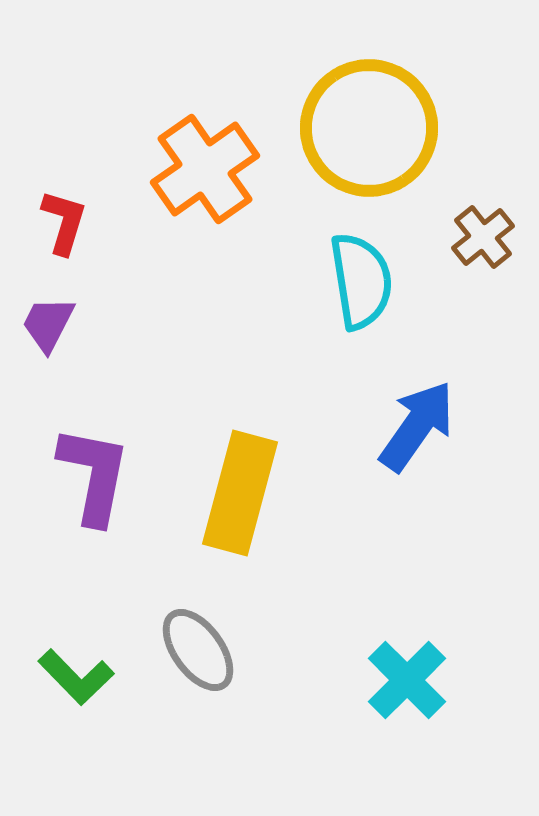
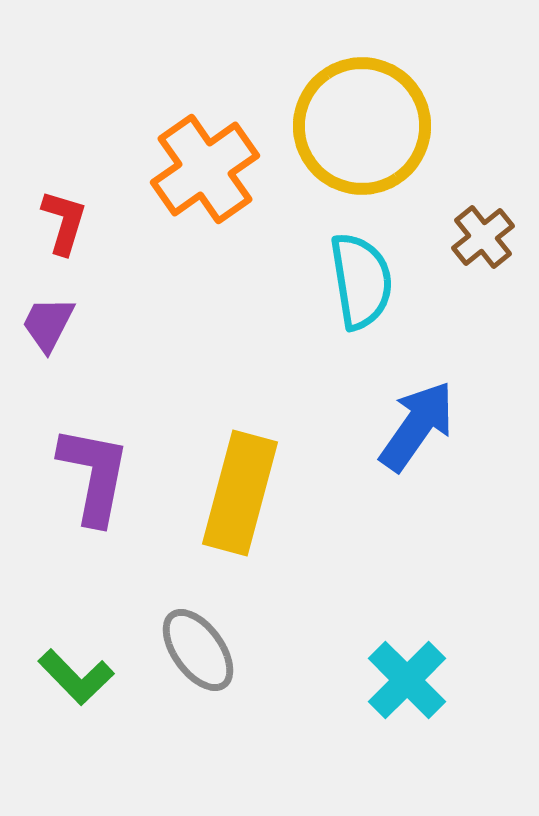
yellow circle: moved 7 px left, 2 px up
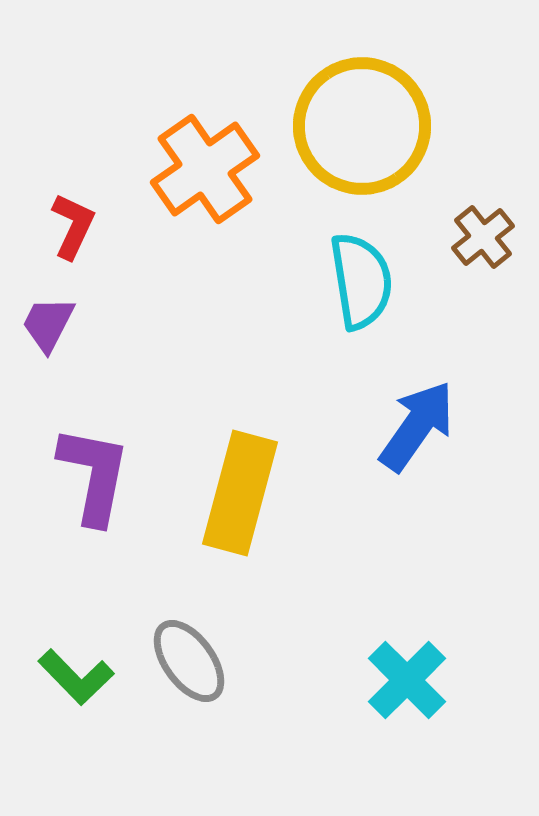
red L-shape: moved 9 px right, 4 px down; rotated 8 degrees clockwise
gray ellipse: moved 9 px left, 11 px down
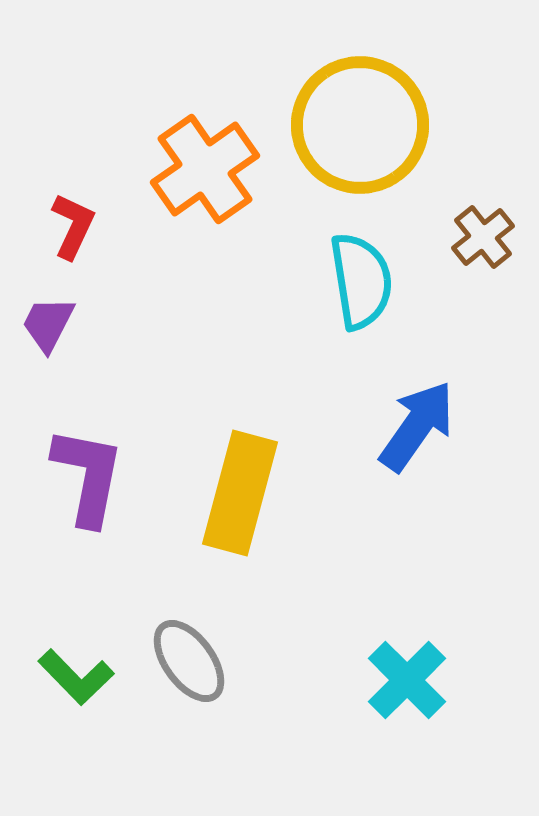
yellow circle: moved 2 px left, 1 px up
purple L-shape: moved 6 px left, 1 px down
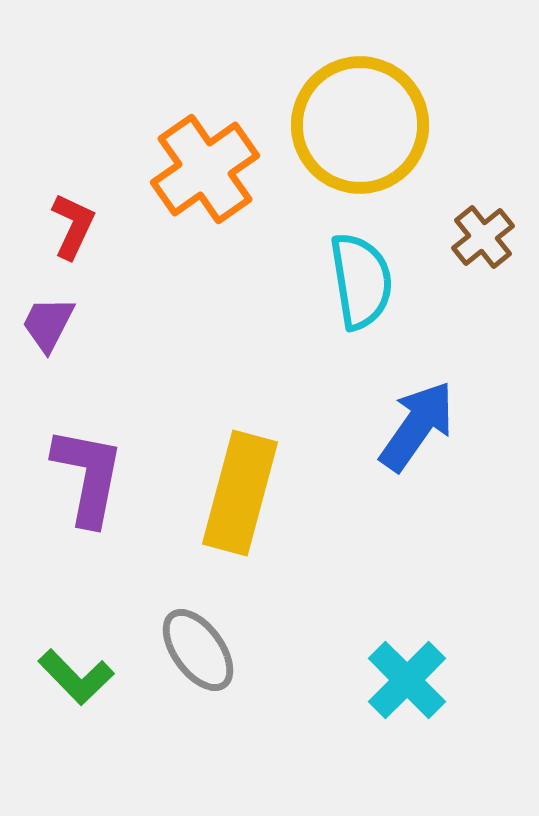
gray ellipse: moved 9 px right, 11 px up
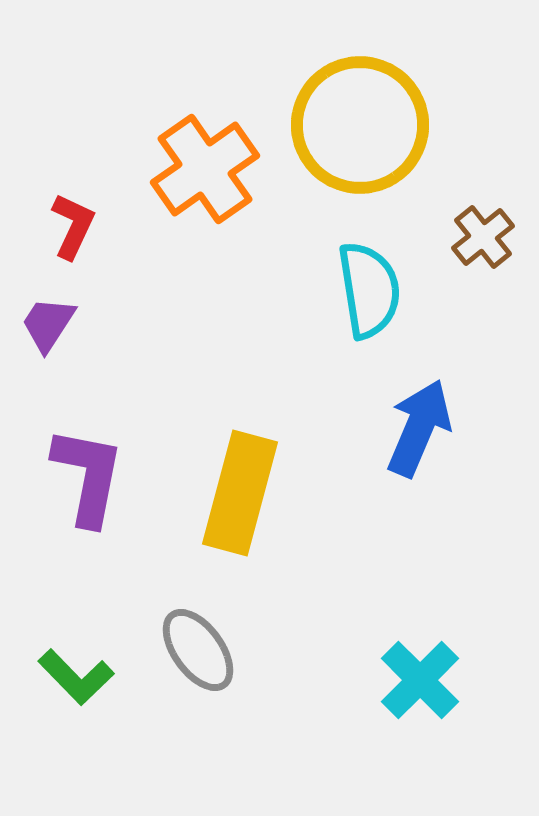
cyan semicircle: moved 8 px right, 9 px down
purple trapezoid: rotated 6 degrees clockwise
blue arrow: moved 2 px right, 2 px down; rotated 12 degrees counterclockwise
cyan cross: moved 13 px right
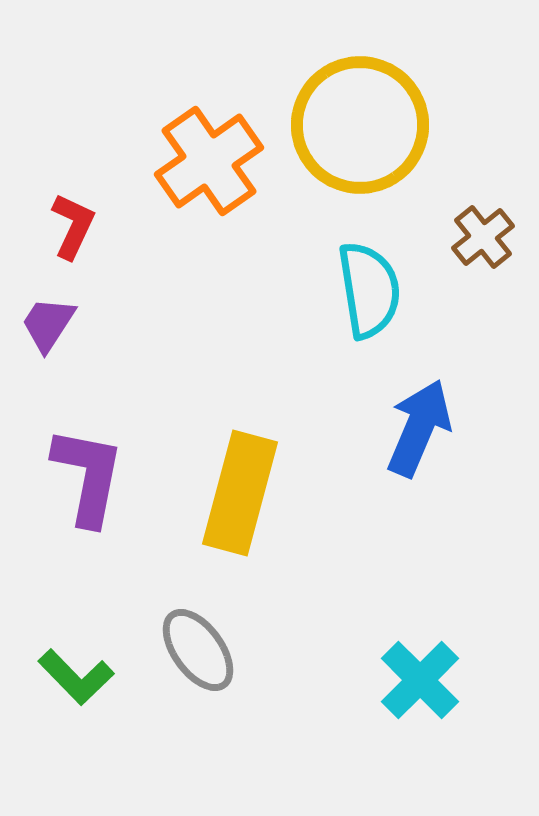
orange cross: moved 4 px right, 8 px up
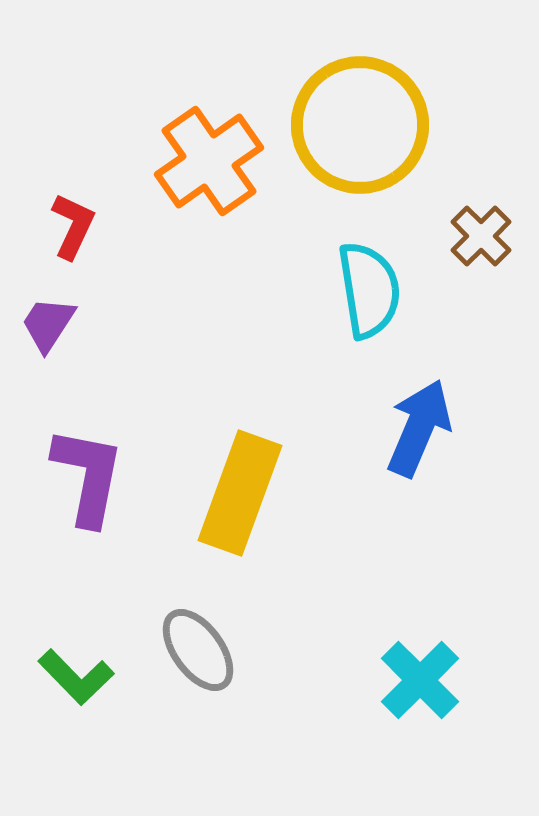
brown cross: moved 2 px left, 1 px up; rotated 6 degrees counterclockwise
yellow rectangle: rotated 5 degrees clockwise
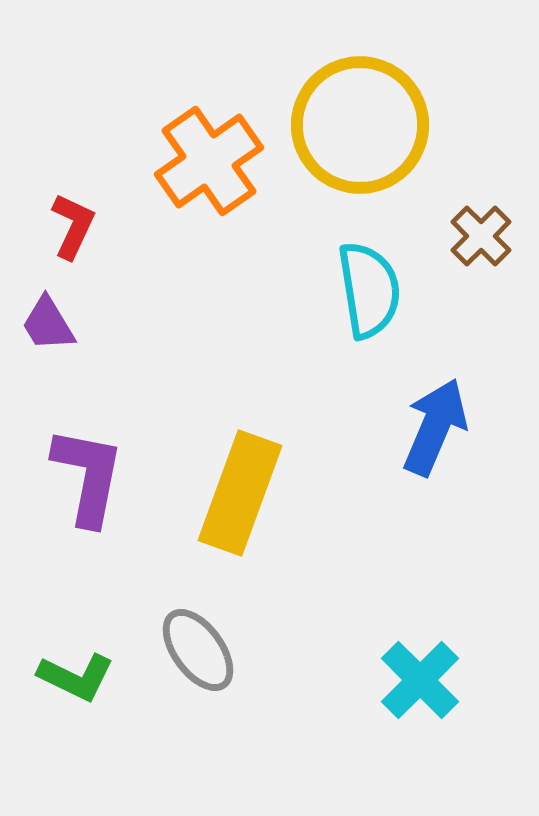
purple trapezoid: rotated 64 degrees counterclockwise
blue arrow: moved 16 px right, 1 px up
green L-shape: rotated 20 degrees counterclockwise
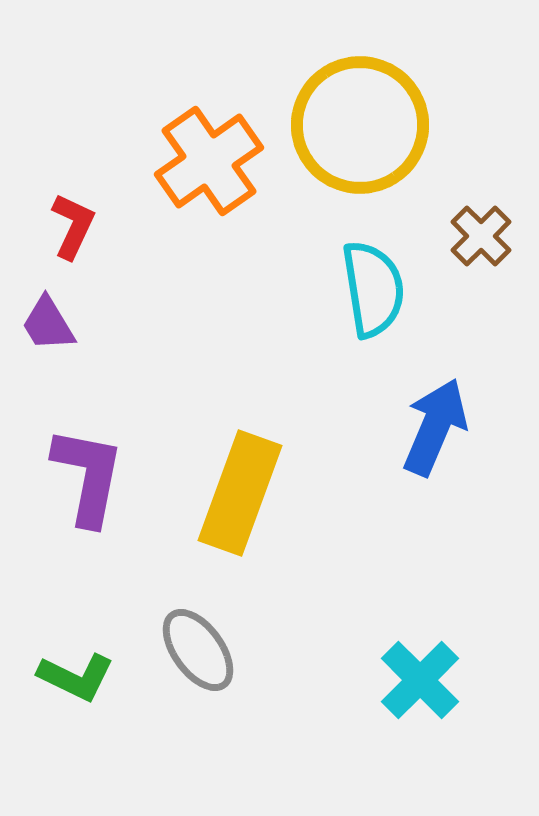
cyan semicircle: moved 4 px right, 1 px up
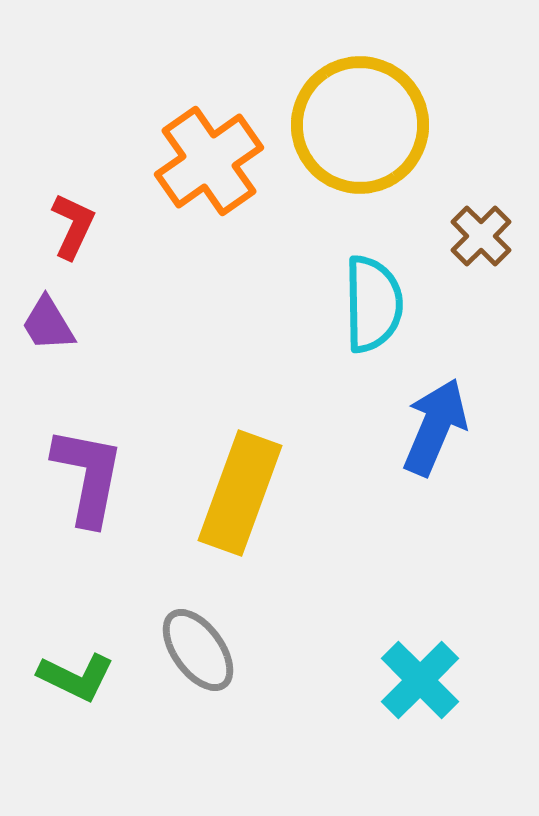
cyan semicircle: moved 15 px down; rotated 8 degrees clockwise
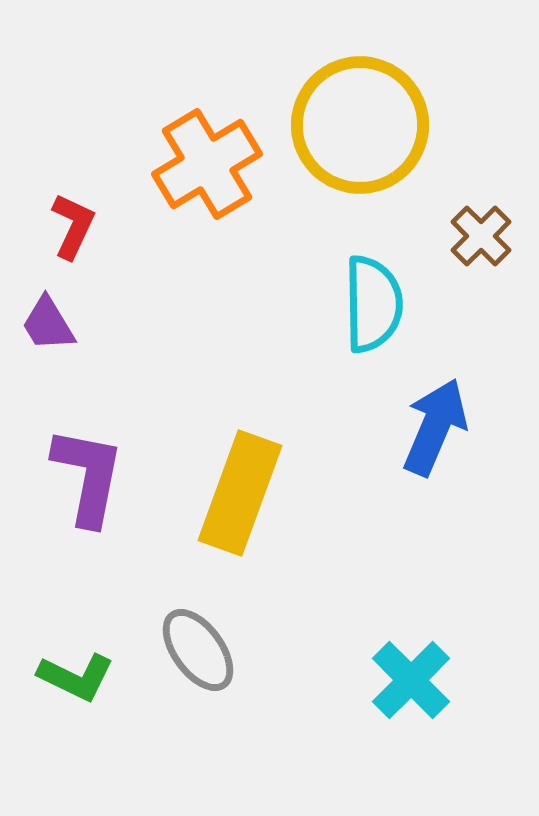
orange cross: moved 2 px left, 3 px down; rotated 4 degrees clockwise
cyan cross: moved 9 px left
